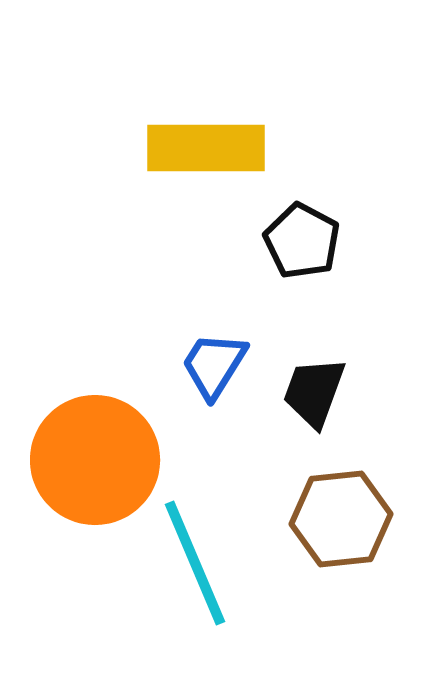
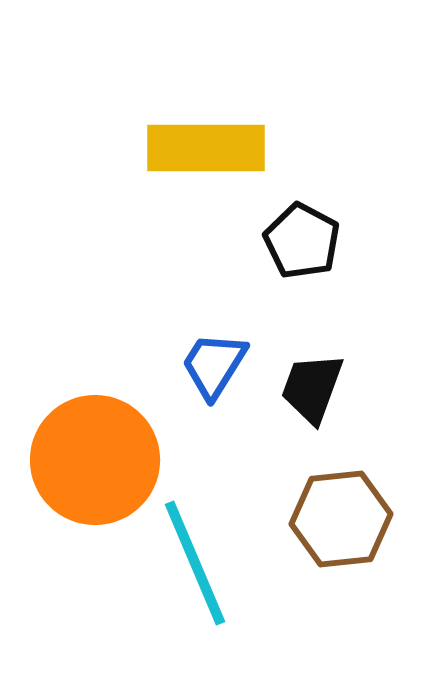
black trapezoid: moved 2 px left, 4 px up
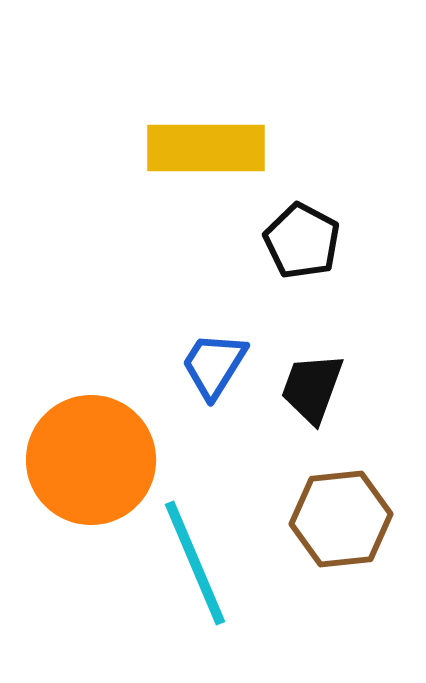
orange circle: moved 4 px left
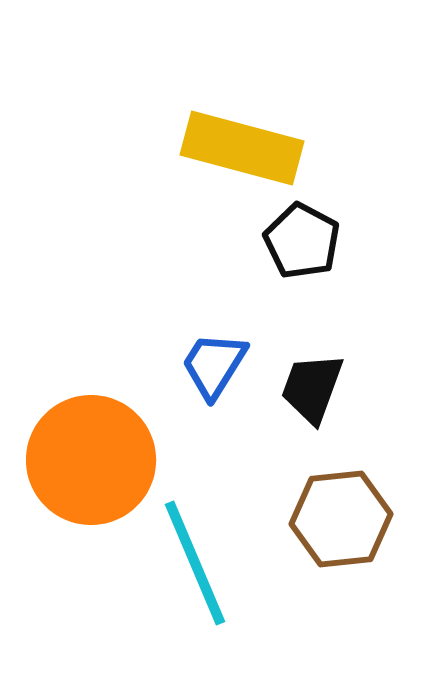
yellow rectangle: moved 36 px right; rotated 15 degrees clockwise
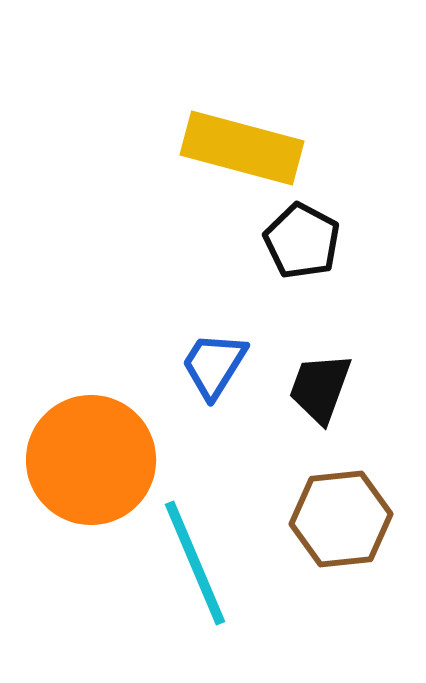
black trapezoid: moved 8 px right
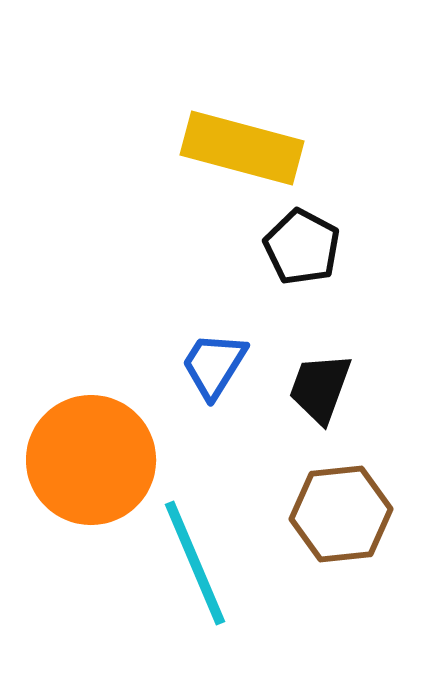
black pentagon: moved 6 px down
brown hexagon: moved 5 px up
